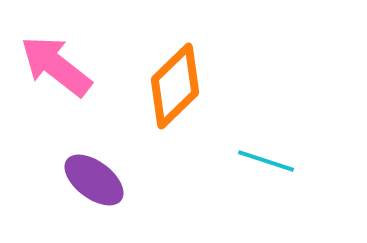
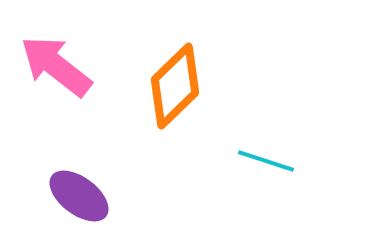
purple ellipse: moved 15 px left, 16 px down
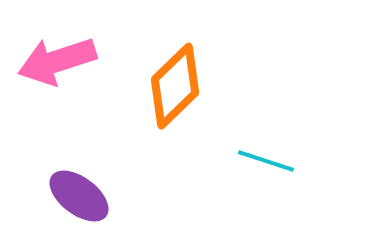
pink arrow: moved 1 px right, 5 px up; rotated 56 degrees counterclockwise
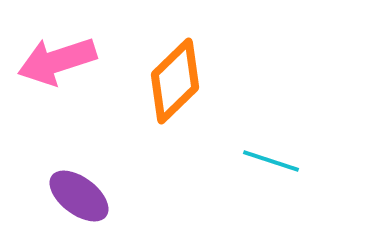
orange diamond: moved 5 px up
cyan line: moved 5 px right
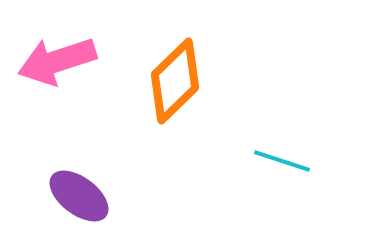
cyan line: moved 11 px right
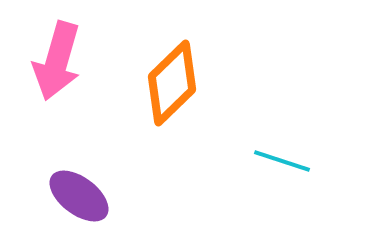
pink arrow: rotated 56 degrees counterclockwise
orange diamond: moved 3 px left, 2 px down
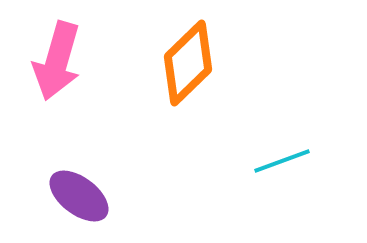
orange diamond: moved 16 px right, 20 px up
cyan line: rotated 38 degrees counterclockwise
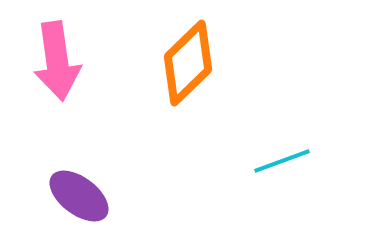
pink arrow: rotated 24 degrees counterclockwise
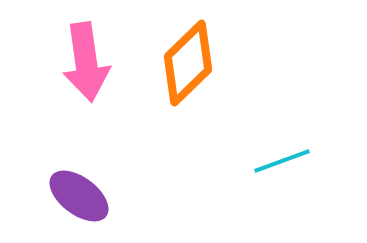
pink arrow: moved 29 px right, 1 px down
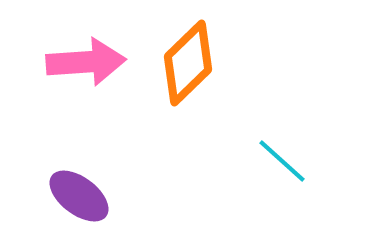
pink arrow: rotated 86 degrees counterclockwise
cyan line: rotated 62 degrees clockwise
